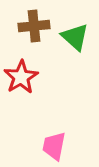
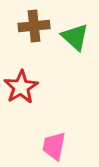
red star: moved 10 px down
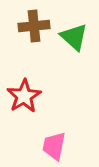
green triangle: moved 1 px left
red star: moved 3 px right, 9 px down
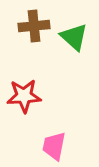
red star: rotated 28 degrees clockwise
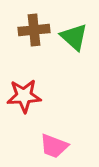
brown cross: moved 4 px down
pink trapezoid: rotated 80 degrees counterclockwise
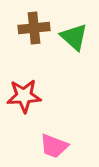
brown cross: moved 2 px up
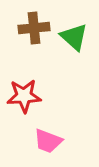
pink trapezoid: moved 6 px left, 5 px up
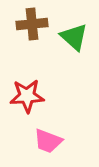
brown cross: moved 2 px left, 4 px up
red star: moved 3 px right
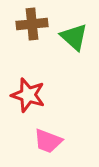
red star: moved 1 px right, 1 px up; rotated 20 degrees clockwise
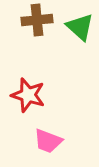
brown cross: moved 5 px right, 4 px up
green triangle: moved 6 px right, 10 px up
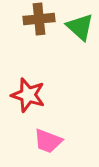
brown cross: moved 2 px right, 1 px up
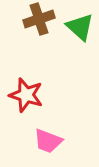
brown cross: rotated 12 degrees counterclockwise
red star: moved 2 px left
